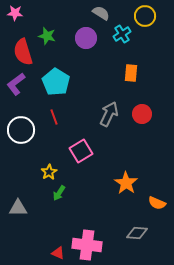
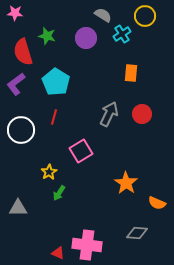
gray semicircle: moved 2 px right, 2 px down
red line: rotated 35 degrees clockwise
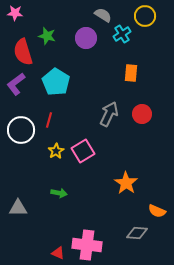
red line: moved 5 px left, 3 px down
pink square: moved 2 px right
yellow star: moved 7 px right, 21 px up
green arrow: rotated 112 degrees counterclockwise
orange semicircle: moved 8 px down
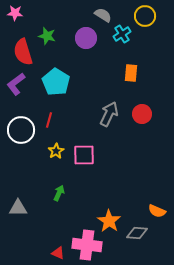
pink square: moved 1 px right, 4 px down; rotated 30 degrees clockwise
orange star: moved 17 px left, 38 px down
green arrow: rotated 77 degrees counterclockwise
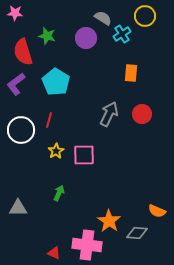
gray semicircle: moved 3 px down
red triangle: moved 4 px left
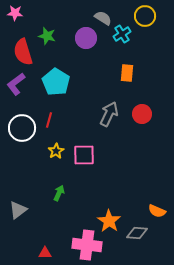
orange rectangle: moved 4 px left
white circle: moved 1 px right, 2 px up
gray triangle: moved 2 px down; rotated 36 degrees counterclockwise
red triangle: moved 9 px left; rotated 24 degrees counterclockwise
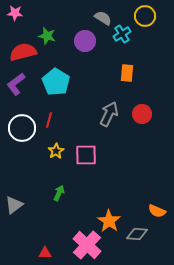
purple circle: moved 1 px left, 3 px down
red semicircle: rotated 92 degrees clockwise
pink square: moved 2 px right
gray triangle: moved 4 px left, 5 px up
gray diamond: moved 1 px down
pink cross: rotated 36 degrees clockwise
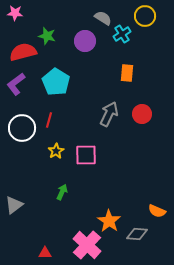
green arrow: moved 3 px right, 1 px up
